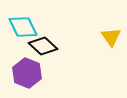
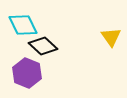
cyan diamond: moved 2 px up
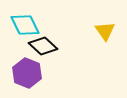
cyan diamond: moved 2 px right
yellow triangle: moved 6 px left, 6 px up
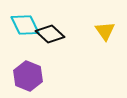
black diamond: moved 7 px right, 12 px up
purple hexagon: moved 1 px right, 3 px down
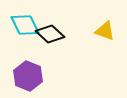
yellow triangle: rotated 35 degrees counterclockwise
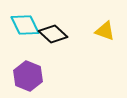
black diamond: moved 3 px right
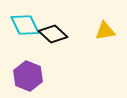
yellow triangle: rotated 30 degrees counterclockwise
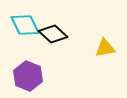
yellow triangle: moved 17 px down
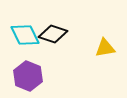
cyan diamond: moved 10 px down
black diamond: rotated 24 degrees counterclockwise
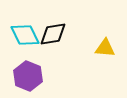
black diamond: rotated 28 degrees counterclockwise
yellow triangle: rotated 15 degrees clockwise
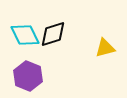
black diamond: rotated 8 degrees counterclockwise
yellow triangle: rotated 20 degrees counterclockwise
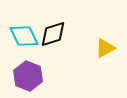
cyan diamond: moved 1 px left, 1 px down
yellow triangle: rotated 15 degrees counterclockwise
